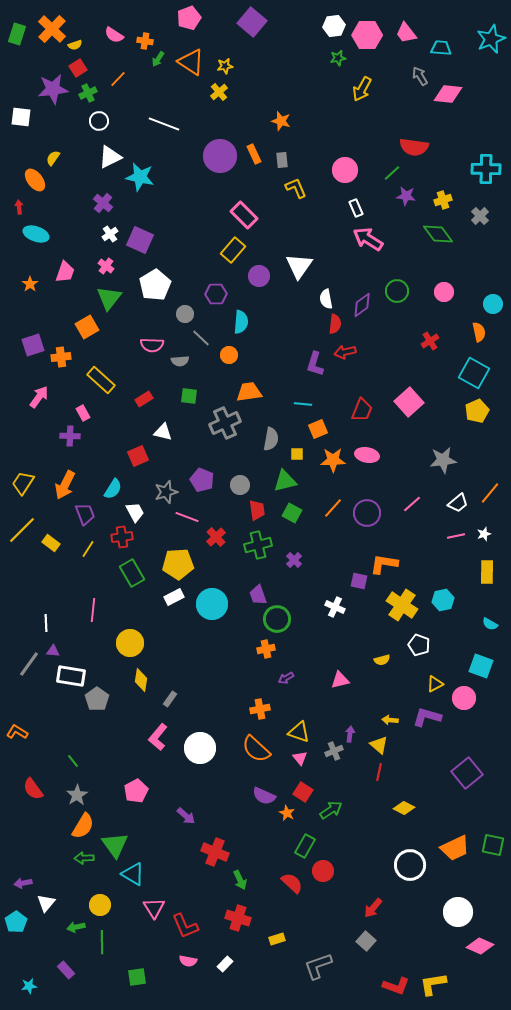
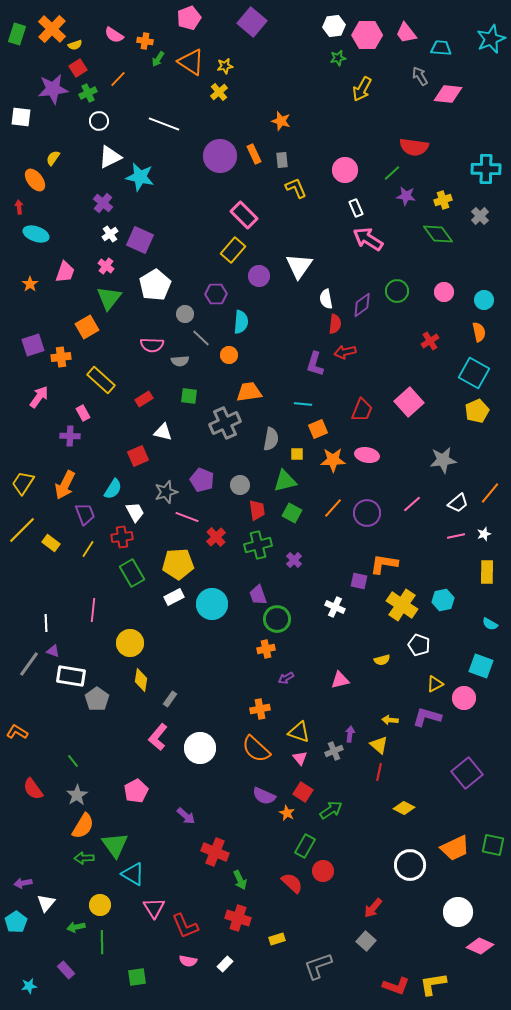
cyan circle at (493, 304): moved 9 px left, 4 px up
purple triangle at (53, 651): rotated 16 degrees clockwise
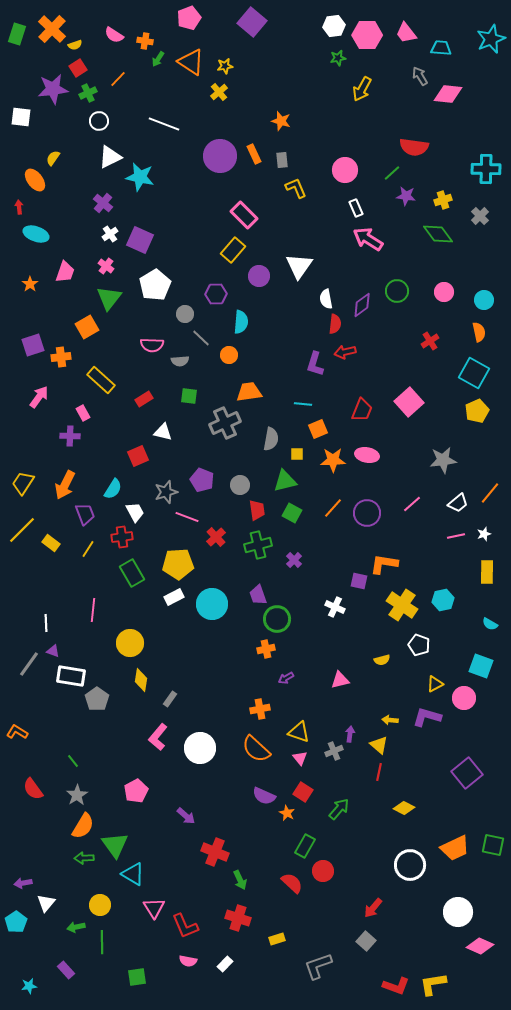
green arrow at (331, 810): moved 8 px right, 1 px up; rotated 15 degrees counterclockwise
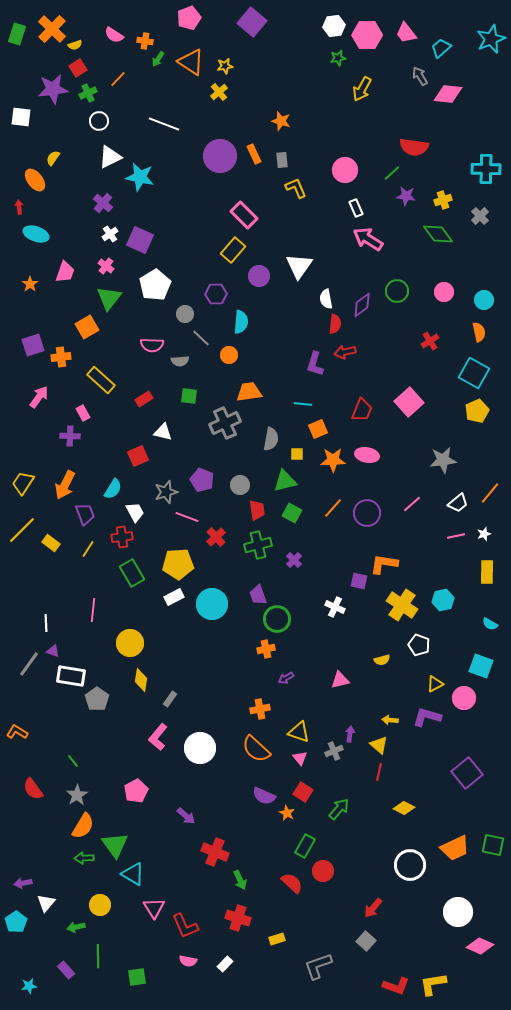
cyan trapezoid at (441, 48): rotated 45 degrees counterclockwise
green line at (102, 942): moved 4 px left, 14 px down
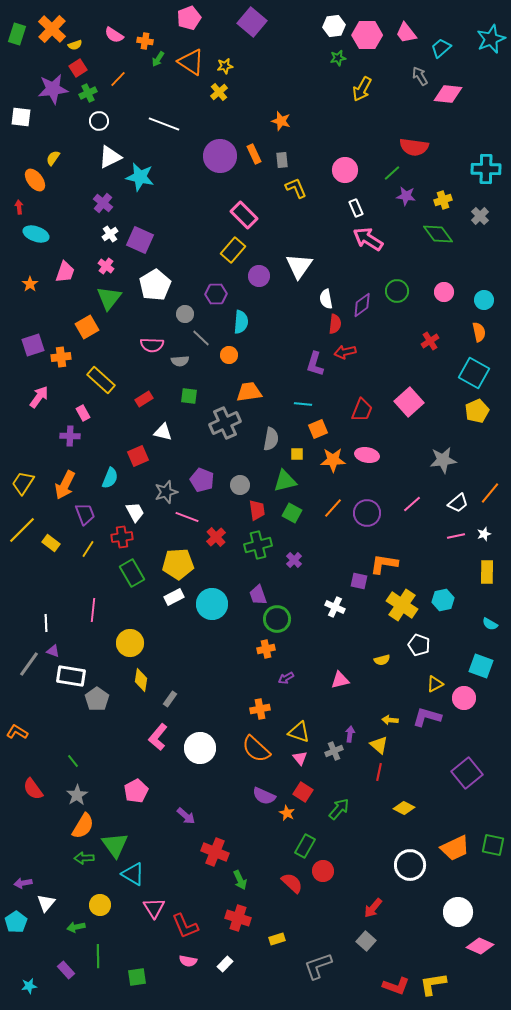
cyan semicircle at (113, 489): moved 3 px left, 11 px up; rotated 10 degrees counterclockwise
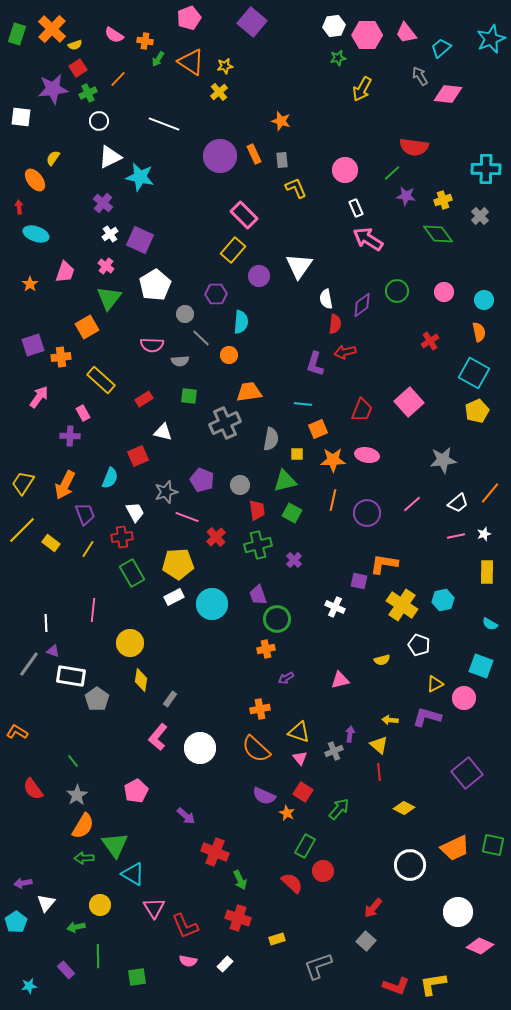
orange line at (333, 508): moved 8 px up; rotated 30 degrees counterclockwise
red line at (379, 772): rotated 18 degrees counterclockwise
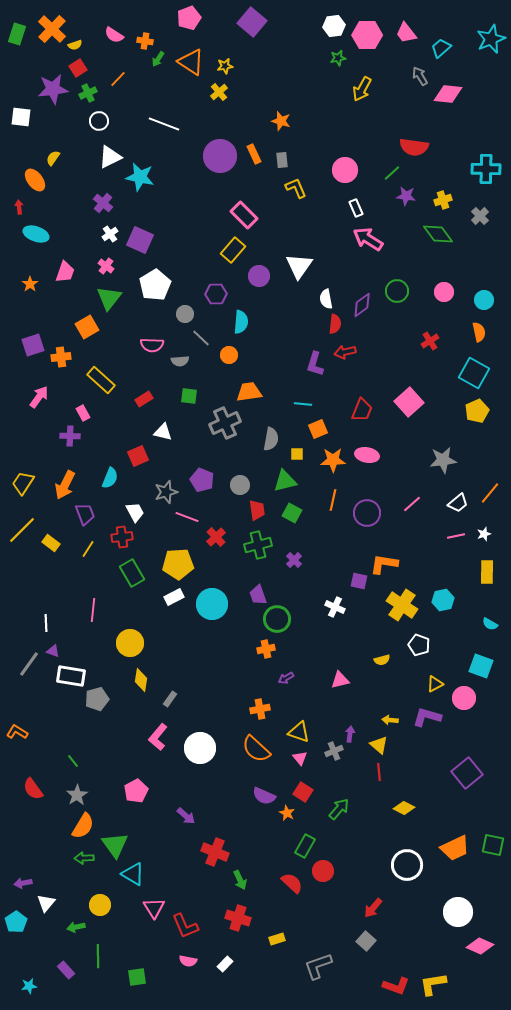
gray pentagon at (97, 699): rotated 20 degrees clockwise
white circle at (410, 865): moved 3 px left
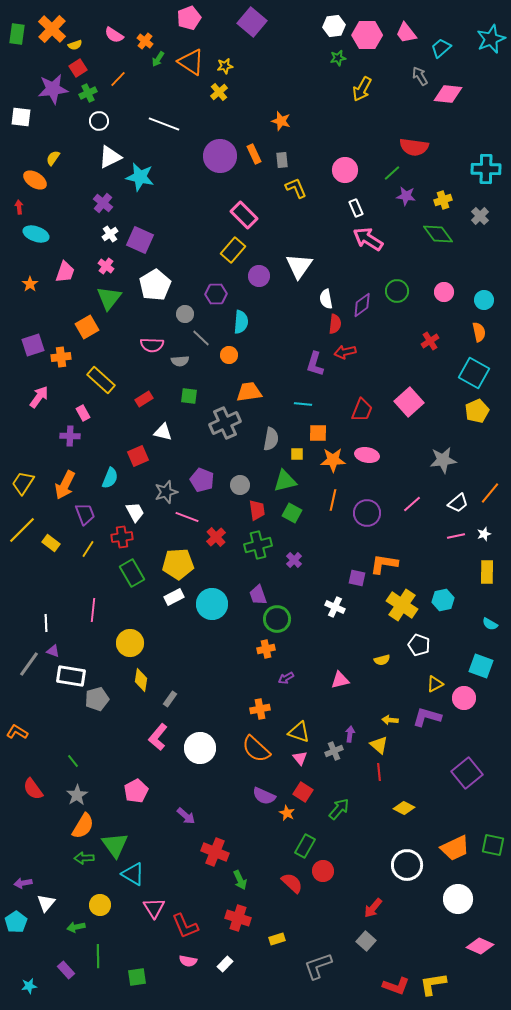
green rectangle at (17, 34): rotated 10 degrees counterclockwise
orange cross at (145, 41): rotated 28 degrees clockwise
orange ellipse at (35, 180): rotated 20 degrees counterclockwise
orange square at (318, 429): moved 4 px down; rotated 24 degrees clockwise
purple square at (359, 581): moved 2 px left, 3 px up
white circle at (458, 912): moved 13 px up
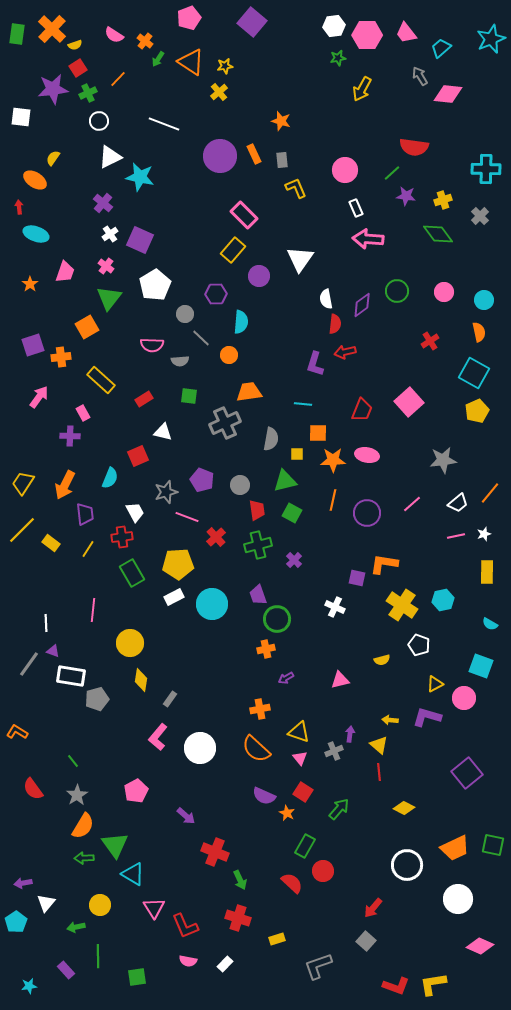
pink arrow at (368, 239): rotated 28 degrees counterclockwise
white triangle at (299, 266): moved 1 px right, 7 px up
purple trapezoid at (85, 514): rotated 15 degrees clockwise
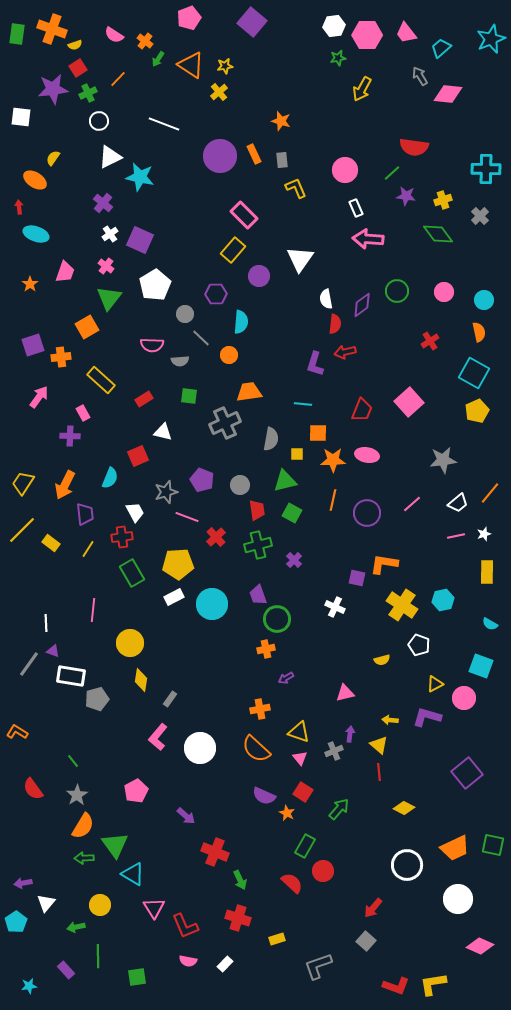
orange cross at (52, 29): rotated 24 degrees counterclockwise
orange triangle at (191, 62): moved 3 px down
pink triangle at (340, 680): moved 5 px right, 13 px down
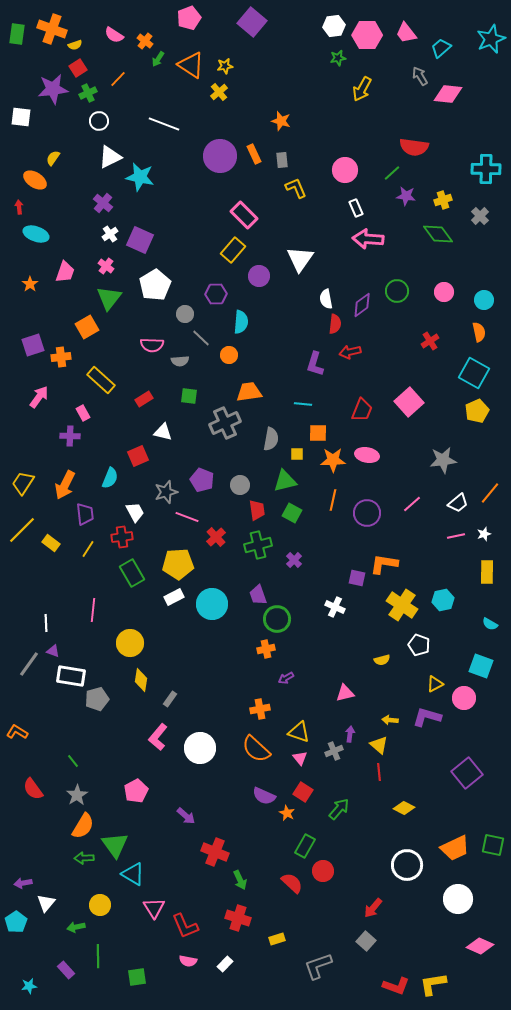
red arrow at (345, 352): moved 5 px right
